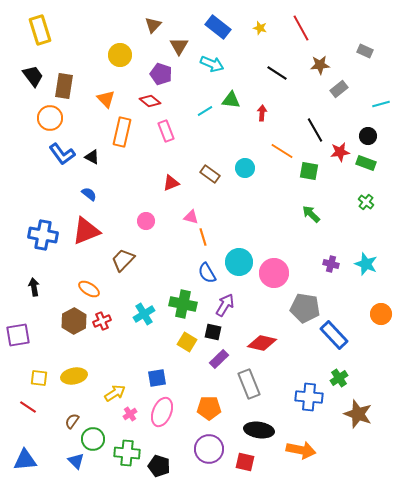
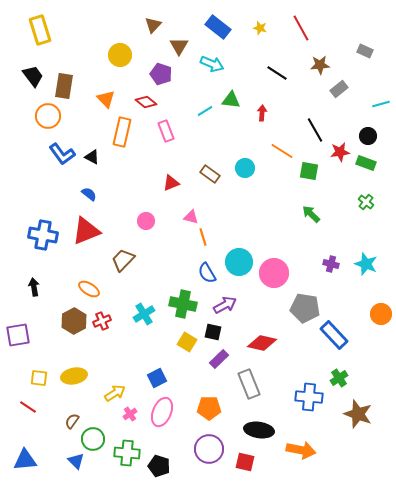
red diamond at (150, 101): moved 4 px left, 1 px down
orange circle at (50, 118): moved 2 px left, 2 px up
purple arrow at (225, 305): rotated 30 degrees clockwise
blue square at (157, 378): rotated 18 degrees counterclockwise
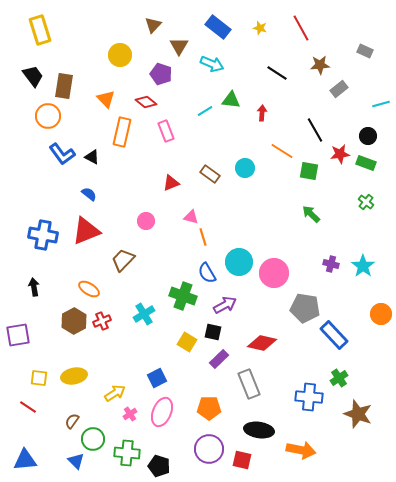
red star at (340, 152): moved 2 px down
cyan star at (366, 264): moved 3 px left, 2 px down; rotated 15 degrees clockwise
green cross at (183, 304): moved 8 px up; rotated 8 degrees clockwise
red square at (245, 462): moved 3 px left, 2 px up
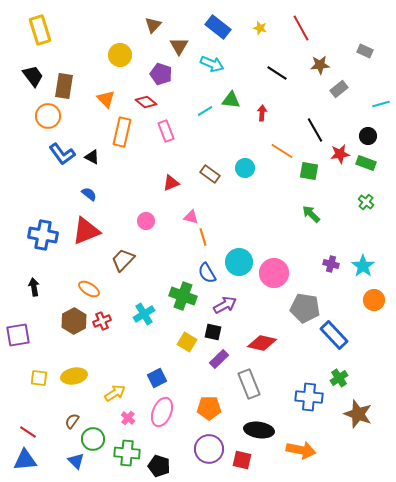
orange circle at (381, 314): moved 7 px left, 14 px up
red line at (28, 407): moved 25 px down
pink cross at (130, 414): moved 2 px left, 4 px down; rotated 16 degrees counterclockwise
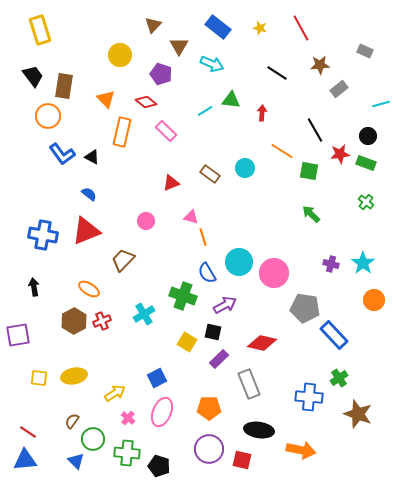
pink rectangle at (166, 131): rotated 25 degrees counterclockwise
cyan star at (363, 266): moved 3 px up
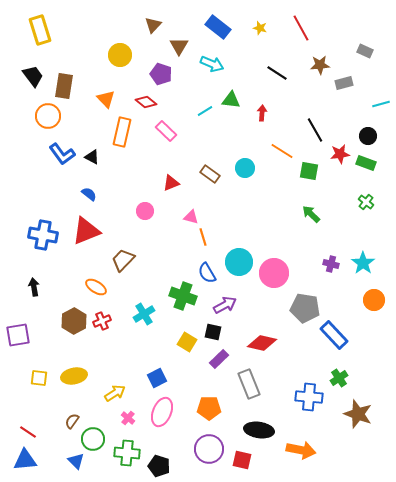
gray rectangle at (339, 89): moved 5 px right, 6 px up; rotated 24 degrees clockwise
pink circle at (146, 221): moved 1 px left, 10 px up
orange ellipse at (89, 289): moved 7 px right, 2 px up
